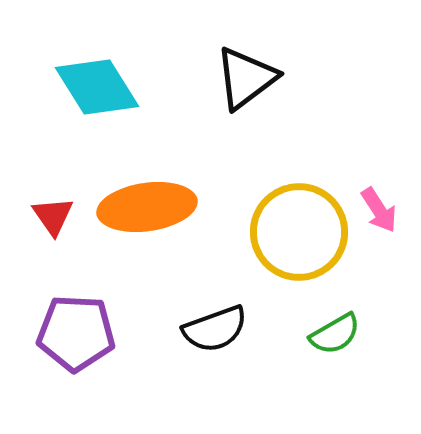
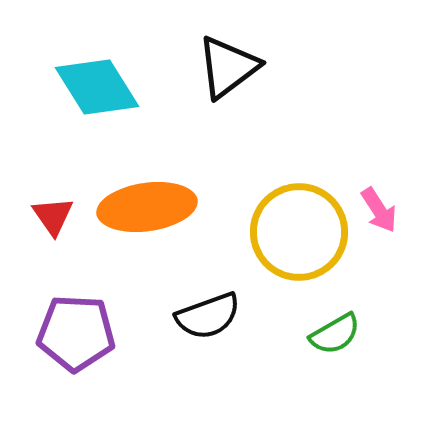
black triangle: moved 18 px left, 11 px up
black semicircle: moved 7 px left, 13 px up
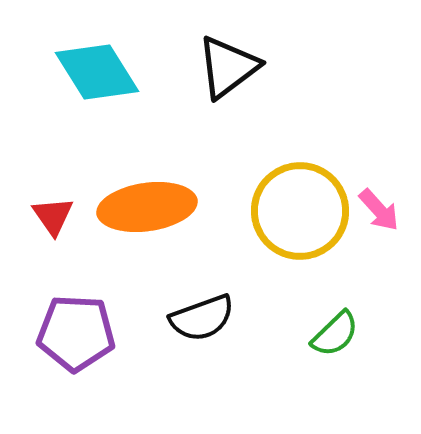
cyan diamond: moved 15 px up
pink arrow: rotated 9 degrees counterclockwise
yellow circle: moved 1 px right, 21 px up
black semicircle: moved 6 px left, 2 px down
green semicircle: rotated 14 degrees counterclockwise
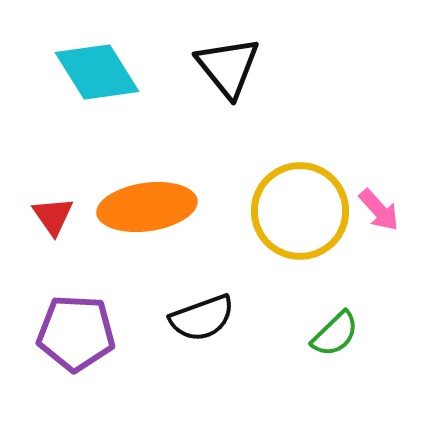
black triangle: rotated 32 degrees counterclockwise
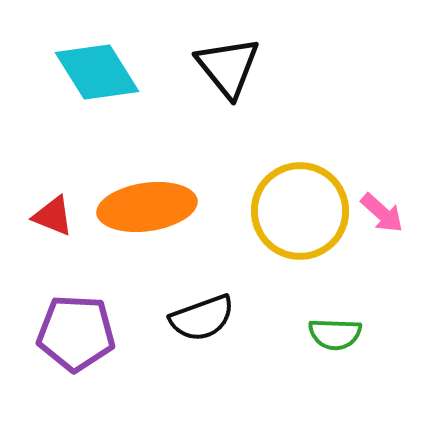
pink arrow: moved 3 px right, 3 px down; rotated 6 degrees counterclockwise
red triangle: rotated 33 degrees counterclockwise
green semicircle: rotated 46 degrees clockwise
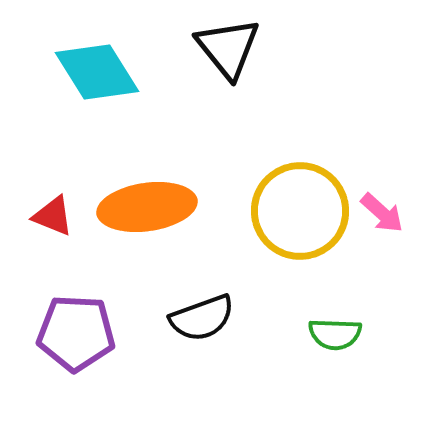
black triangle: moved 19 px up
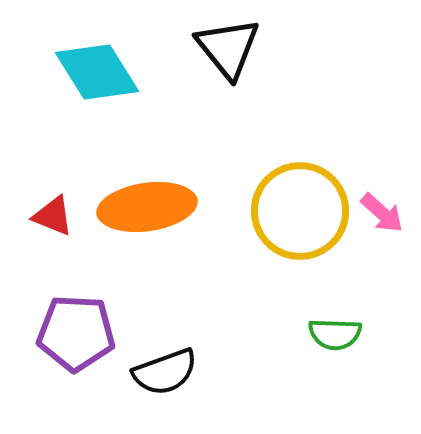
black semicircle: moved 37 px left, 54 px down
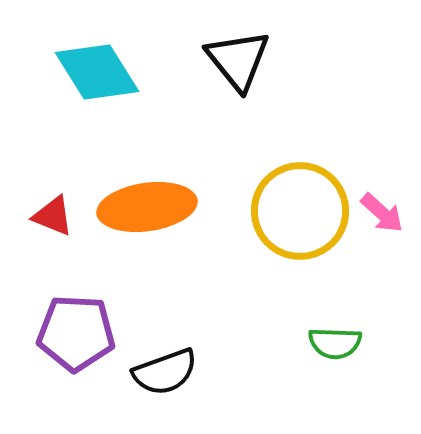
black triangle: moved 10 px right, 12 px down
green semicircle: moved 9 px down
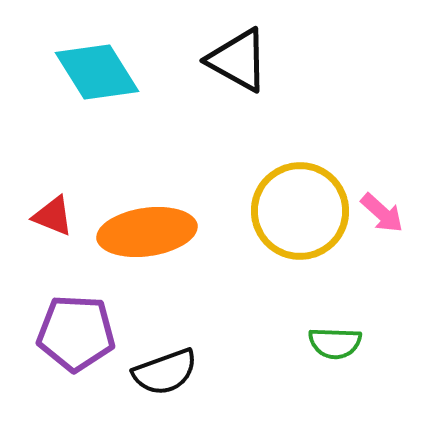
black triangle: rotated 22 degrees counterclockwise
orange ellipse: moved 25 px down
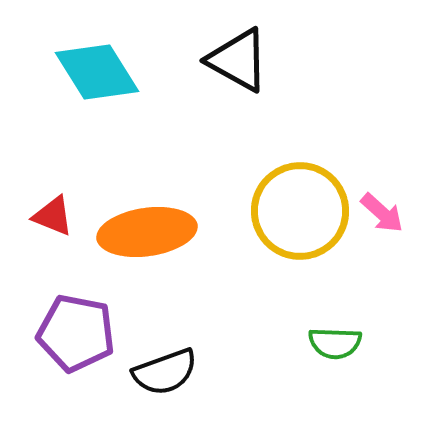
purple pentagon: rotated 8 degrees clockwise
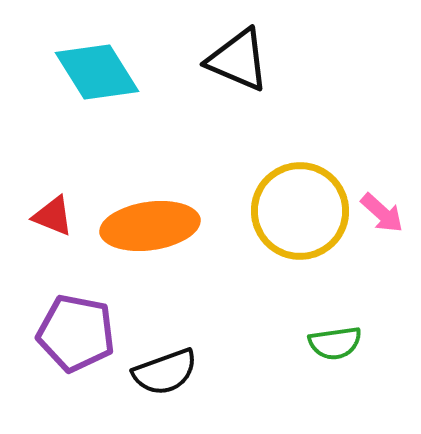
black triangle: rotated 6 degrees counterclockwise
orange ellipse: moved 3 px right, 6 px up
green semicircle: rotated 10 degrees counterclockwise
